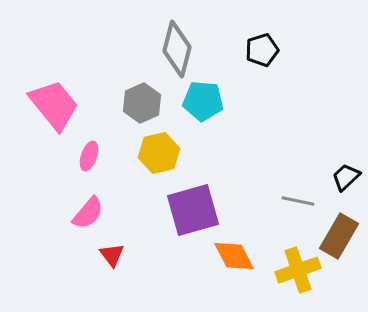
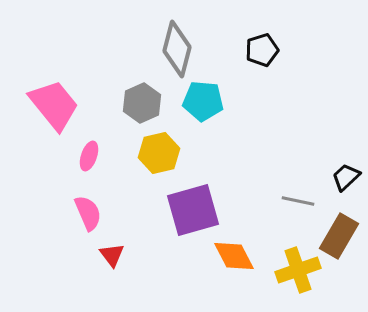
pink semicircle: rotated 63 degrees counterclockwise
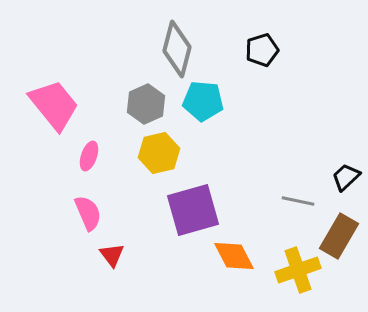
gray hexagon: moved 4 px right, 1 px down
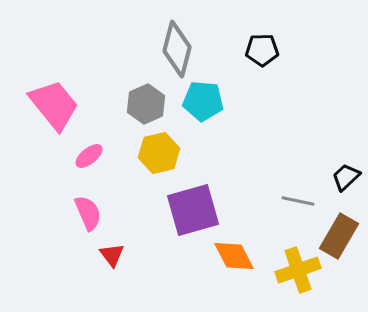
black pentagon: rotated 16 degrees clockwise
pink ellipse: rotated 32 degrees clockwise
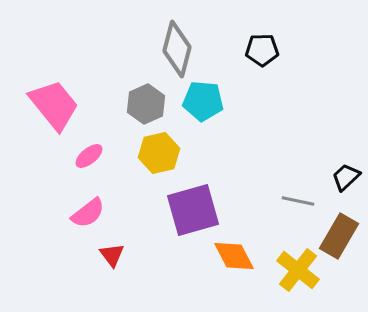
pink semicircle: rotated 75 degrees clockwise
yellow cross: rotated 33 degrees counterclockwise
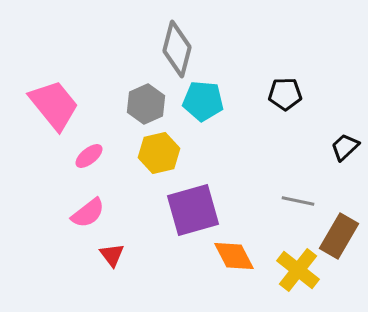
black pentagon: moved 23 px right, 44 px down
black trapezoid: moved 1 px left, 30 px up
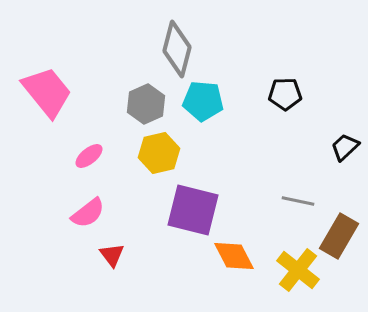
pink trapezoid: moved 7 px left, 13 px up
purple square: rotated 30 degrees clockwise
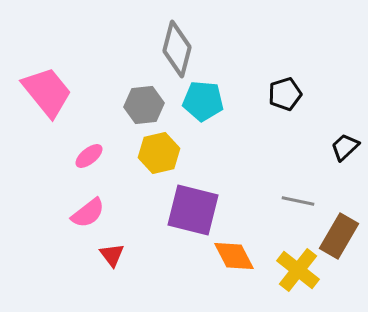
black pentagon: rotated 16 degrees counterclockwise
gray hexagon: moved 2 px left, 1 px down; rotated 18 degrees clockwise
